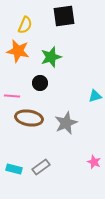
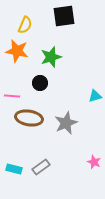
orange star: moved 1 px left
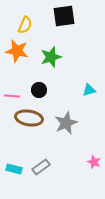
black circle: moved 1 px left, 7 px down
cyan triangle: moved 6 px left, 6 px up
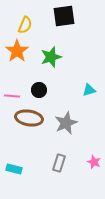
orange star: rotated 25 degrees clockwise
gray rectangle: moved 18 px right, 4 px up; rotated 36 degrees counterclockwise
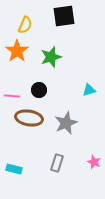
gray rectangle: moved 2 px left
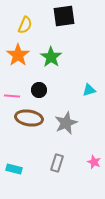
orange star: moved 1 px right, 4 px down
green star: rotated 20 degrees counterclockwise
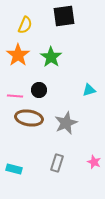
pink line: moved 3 px right
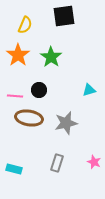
gray star: rotated 10 degrees clockwise
